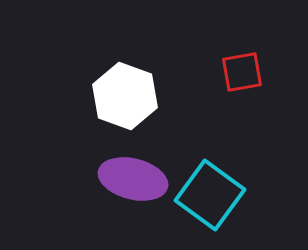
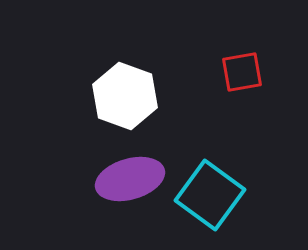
purple ellipse: moved 3 px left; rotated 30 degrees counterclockwise
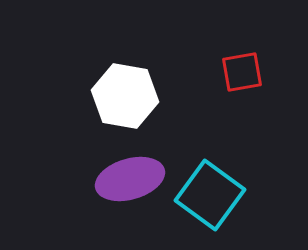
white hexagon: rotated 10 degrees counterclockwise
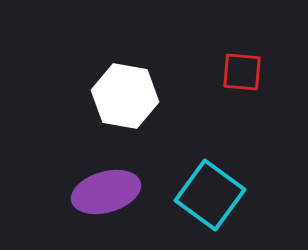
red square: rotated 15 degrees clockwise
purple ellipse: moved 24 px left, 13 px down
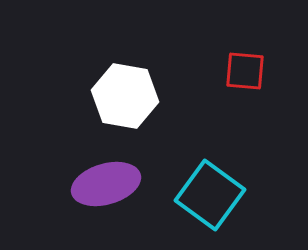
red square: moved 3 px right, 1 px up
purple ellipse: moved 8 px up
